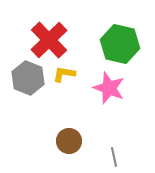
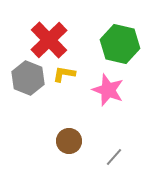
pink star: moved 1 px left, 2 px down
gray line: rotated 54 degrees clockwise
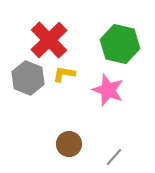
brown circle: moved 3 px down
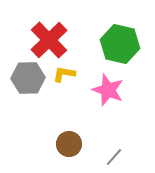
gray hexagon: rotated 24 degrees counterclockwise
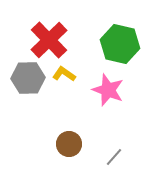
yellow L-shape: rotated 25 degrees clockwise
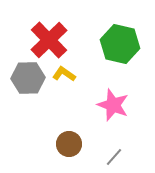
pink star: moved 5 px right, 15 px down
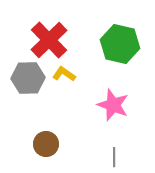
brown circle: moved 23 px left
gray line: rotated 42 degrees counterclockwise
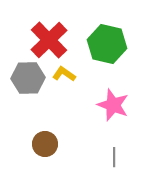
green hexagon: moved 13 px left
brown circle: moved 1 px left
